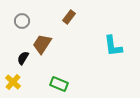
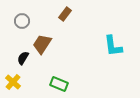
brown rectangle: moved 4 px left, 3 px up
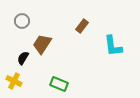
brown rectangle: moved 17 px right, 12 px down
yellow cross: moved 1 px right, 1 px up; rotated 14 degrees counterclockwise
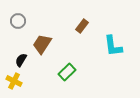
gray circle: moved 4 px left
black semicircle: moved 2 px left, 2 px down
green rectangle: moved 8 px right, 12 px up; rotated 66 degrees counterclockwise
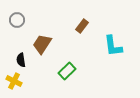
gray circle: moved 1 px left, 1 px up
black semicircle: rotated 40 degrees counterclockwise
green rectangle: moved 1 px up
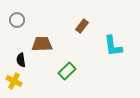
brown trapezoid: rotated 55 degrees clockwise
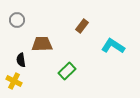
cyan L-shape: rotated 130 degrees clockwise
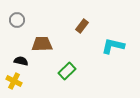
cyan L-shape: rotated 20 degrees counterclockwise
black semicircle: moved 1 px down; rotated 112 degrees clockwise
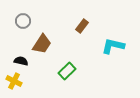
gray circle: moved 6 px right, 1 px down
brown trapezoid: rotated 125 degrees clockwise
